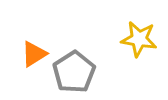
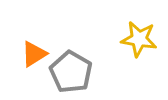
gray pentagon: moved 3 px left; rotated 9 degrees counterclockwise
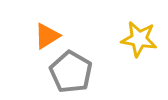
orange triangle: moved 13 px right, 18 px up
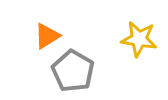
gray pentagon: moved 2 px right, 1 px up
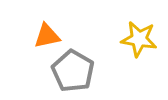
orange triangle: rotated 20 degrees clockwise
